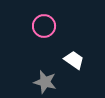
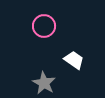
gray star: moved 1 px left, 1 px down; rotated 15 degrees clockwise
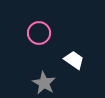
pink circle: moved 5 px left, 7 px down
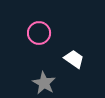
white trapezoid: moved 1 px up
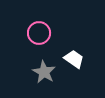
gray star: moved 11 px up
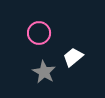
white trapezoid: moved 1 px left, 2 px up; rotated 75 degrees counterclockwise
